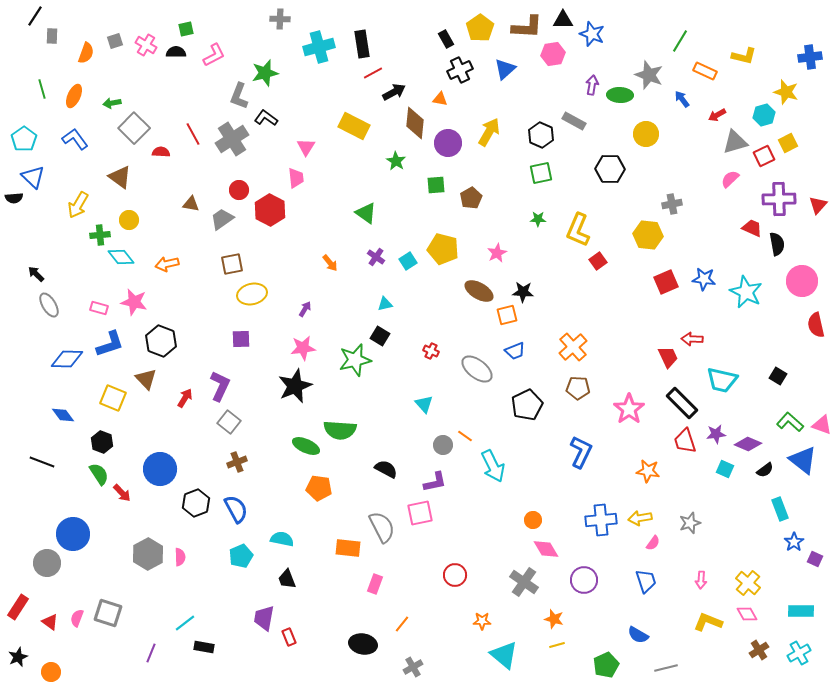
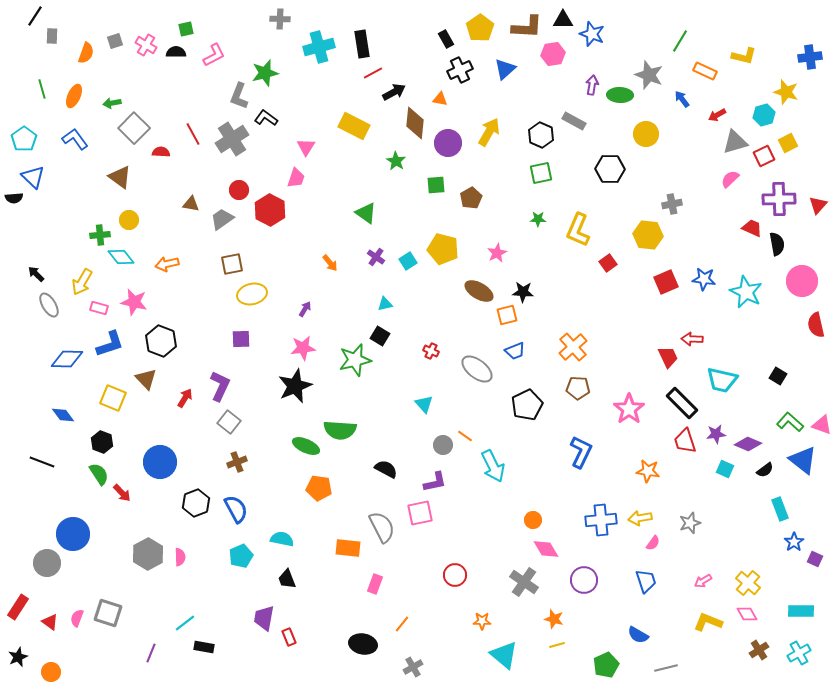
pink trapezoid at (296, 178): rotated 25 degrees clockwise
yellow arrow at (78, 205): moved 4 px right, 77 px down
red square at (598, 261): moved 10 px right, 2 px down
blue circle at (160, 469): moved 7 px up
pink arrow at (701, 580): moved 2 px right, 1 px down; rotated 54 degrees clockwise
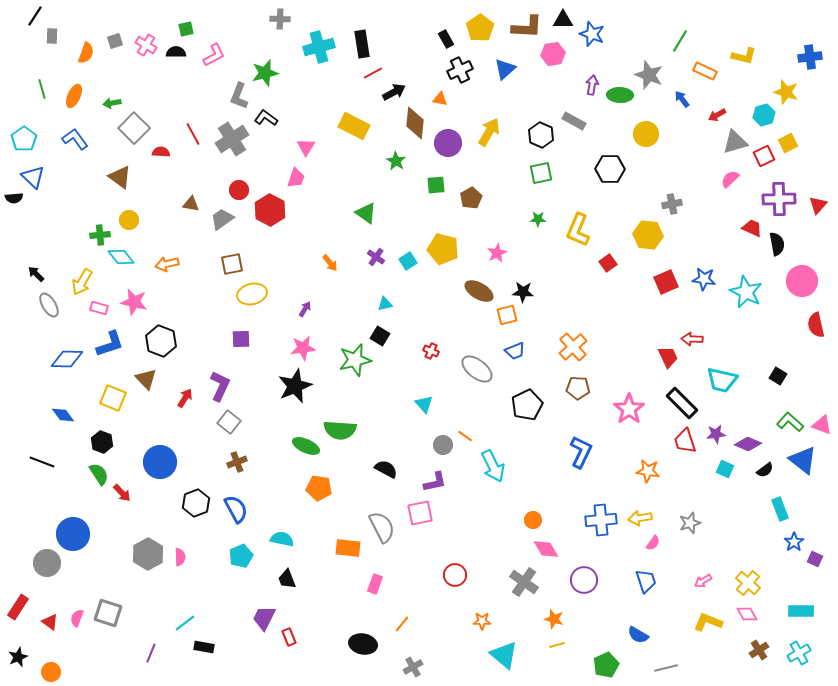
purple trapezoid at (264, 618): rotated 16 degrees clockwise
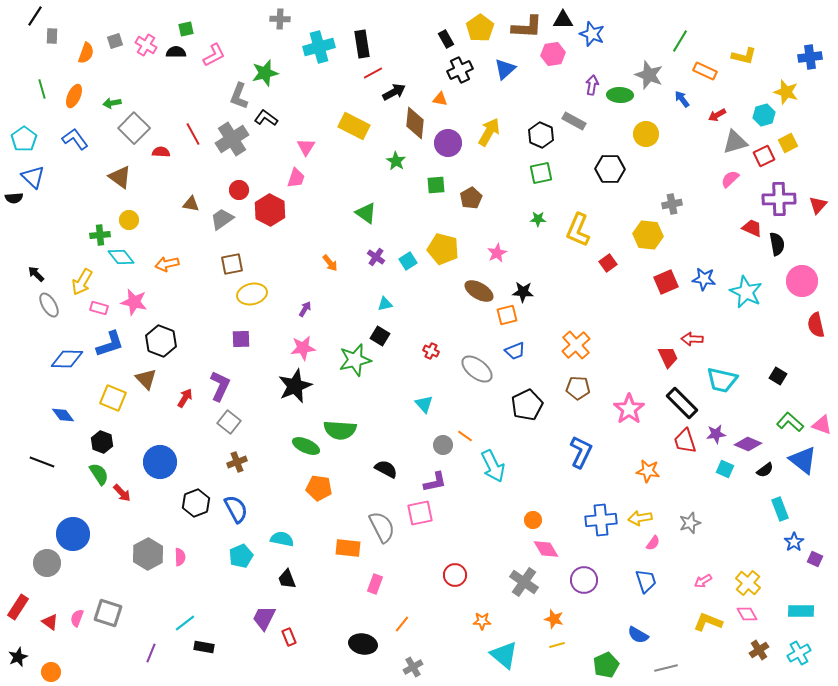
orange cross at (573, 347): moved 3 px right, 2 px up
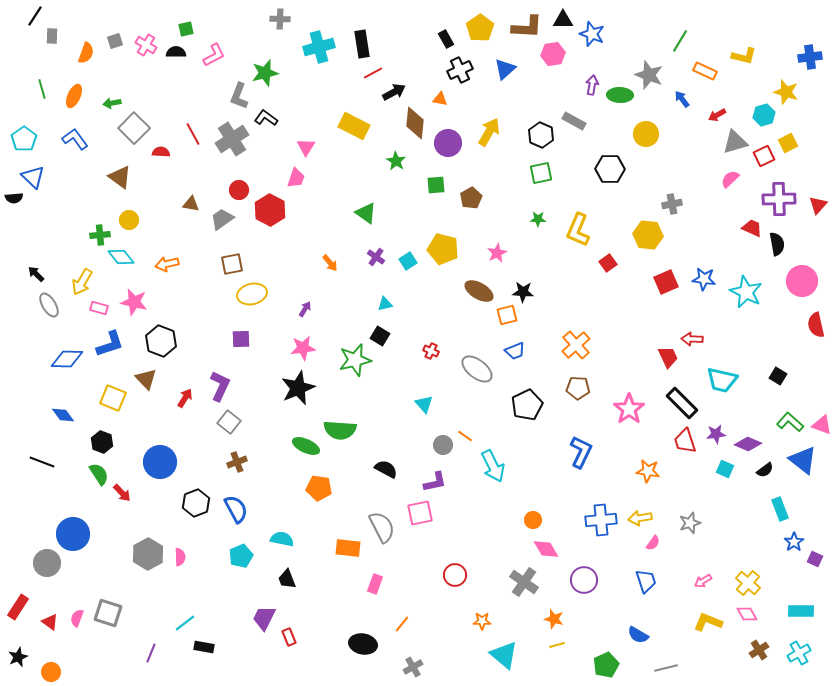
black star at (295, 386): moved 3 px right, 2 px down
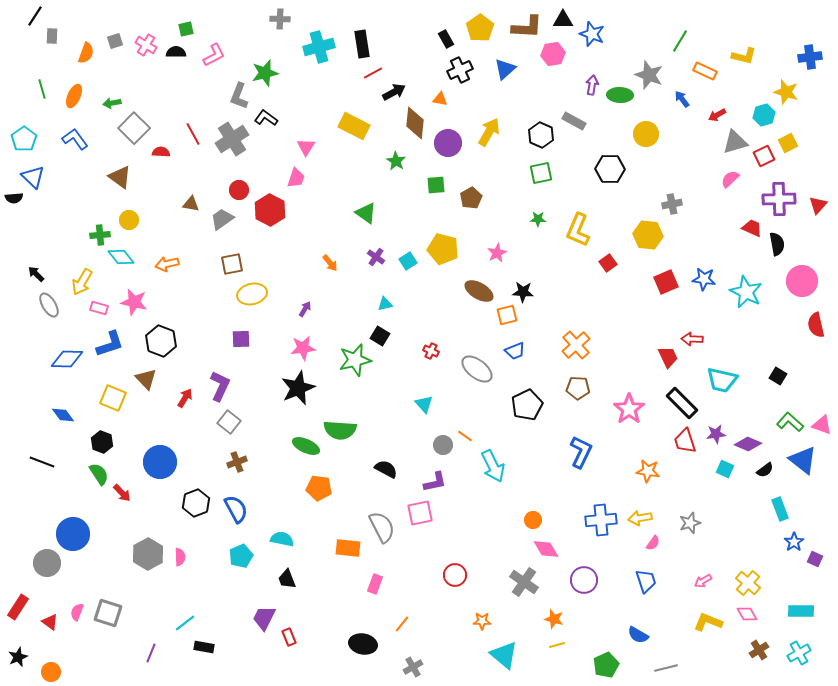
pink semicircle at (77, 618): moved 6 px up
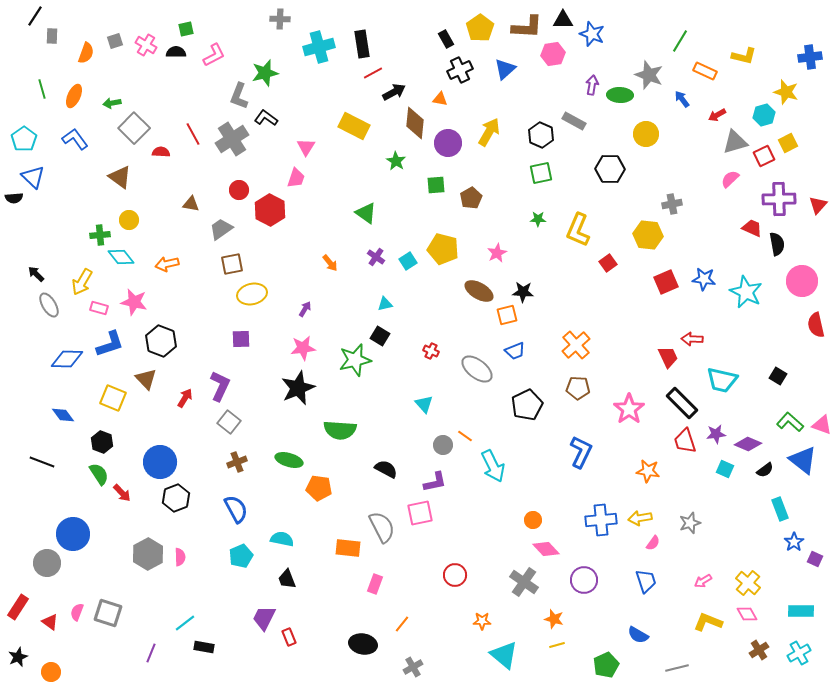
gray trapezoid at (222, 219): moved 1 px left, 10 px down
green ellipse at (306, 446): moved 17 px left, 14 px down; rotated 8 degrees counterclockwise
black hexagon at (196, 503): moved 20 px left, 5 px up
pink diamond at (546, 549): rotated 12 degrees counterclockwise
gray line at (666, 668): moved 11 px right
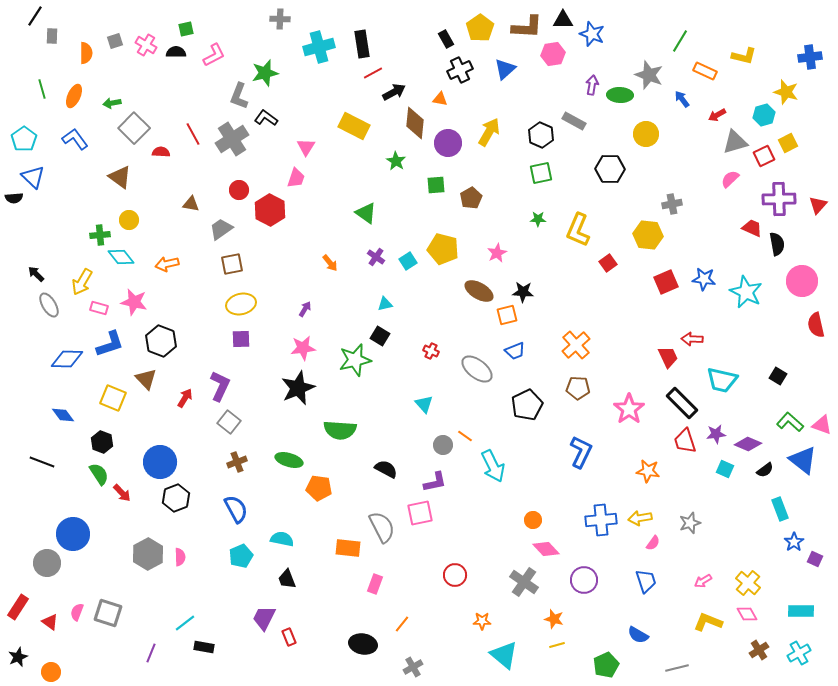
orange semicircle at (86, 53): rotated 20 degrees counterclockwise
yellow ellipse at (252, 294): moved 11 px left, 10 px down
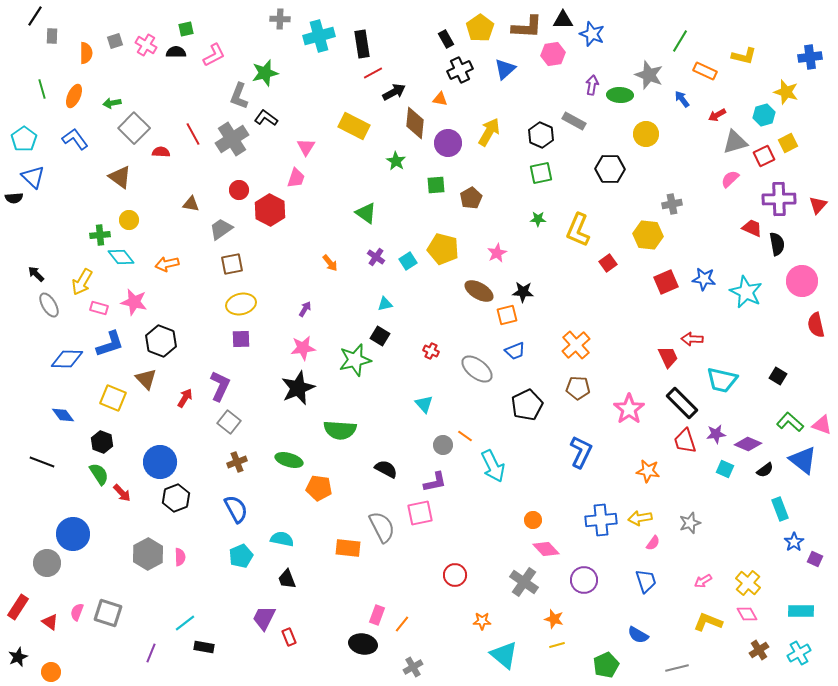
cyan cross at (319, 47): moved 11 px up
pink rectangle at (375, 584): moved 2 px right, 31 px down
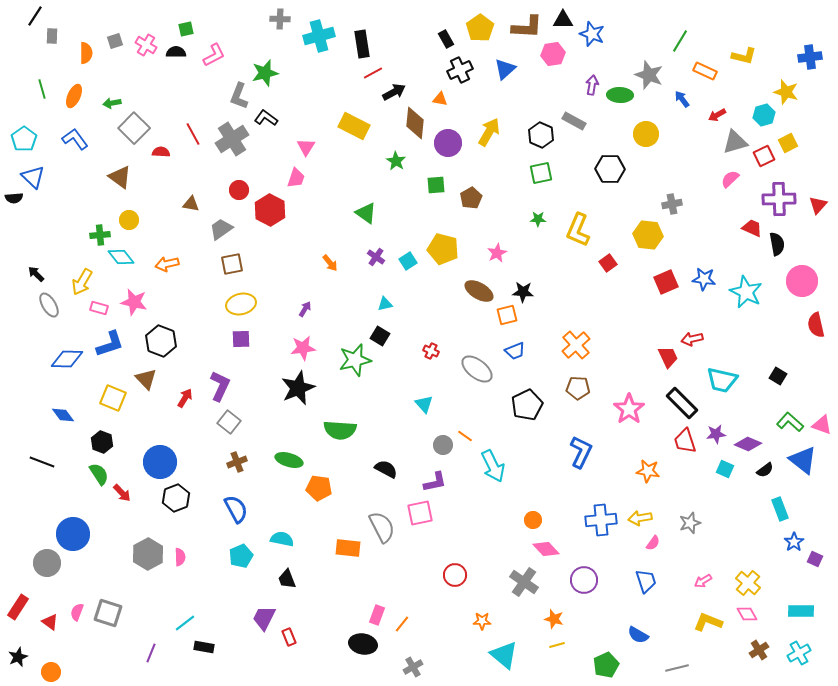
red arrow at (692, 339): rotated 15 degrees counterclockwise
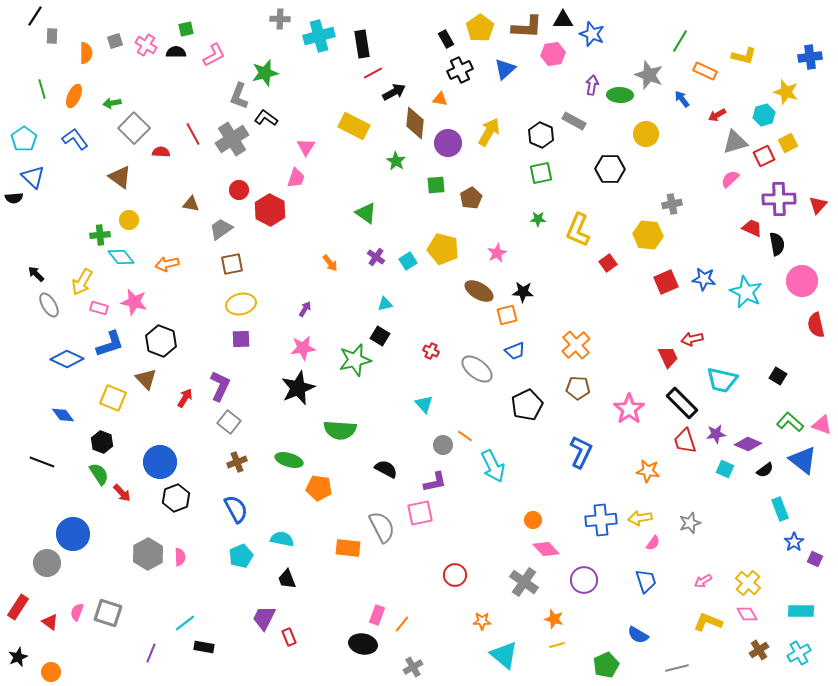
blue diamond at (67, 359): rotated 24 degrees clockwise
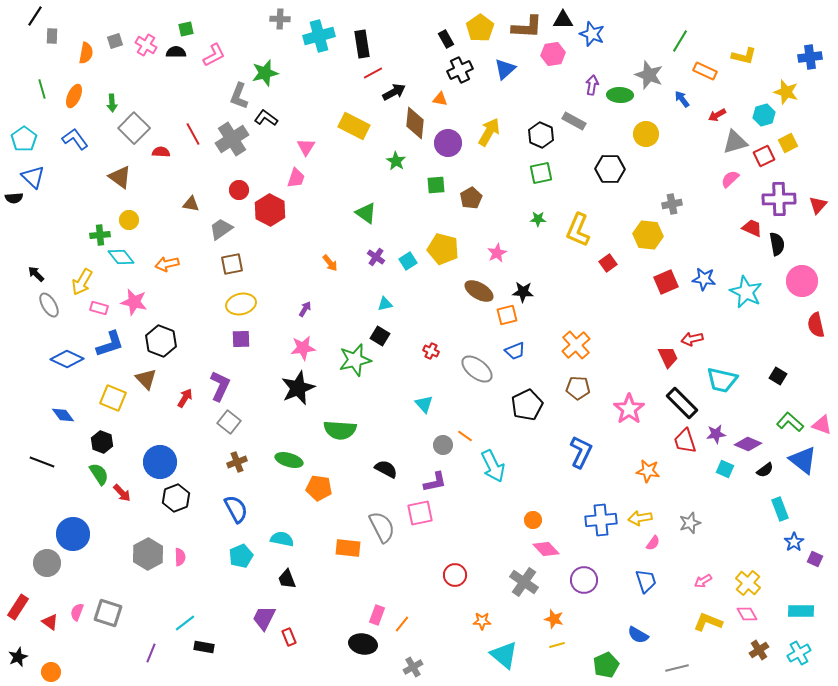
orange semicircle at (86, 53): rotated 10 degrees clockwise
green arrow at (112, 103): rotated 84 degrees counterclockwise
